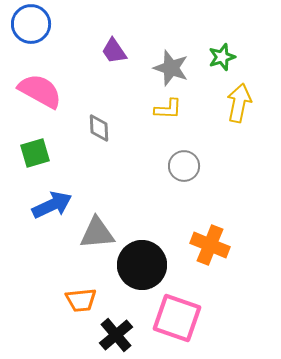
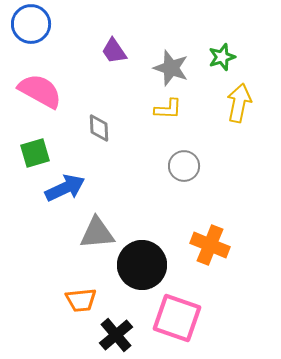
blue arrow: moved 13 px right, 17 px up
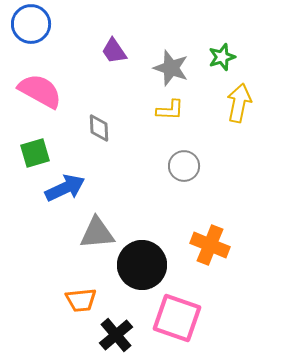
yellow L-shape: moved 2 px right, 1 px down
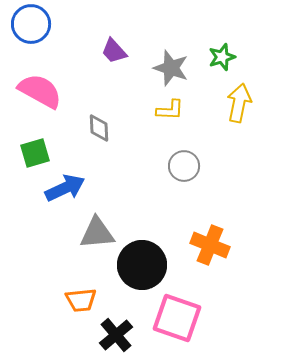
purple trapezoid: rotated 8 degrees counterclockwise
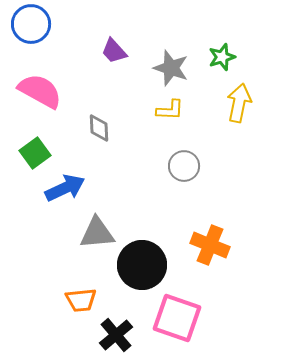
green square: rotated 20 degrees counterclockwise
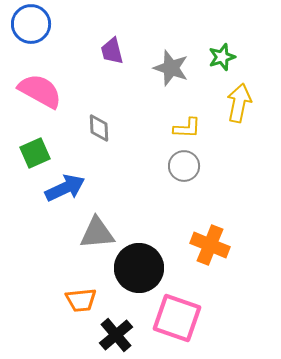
purple trapezoid: moved 2 px left; rotated 28 degrees clockwise
yellow L-shape: moved 17 px right, 18 px down
green square: rotated 12 degrees clockwise
black circle: moved 3 px left, 3 px down
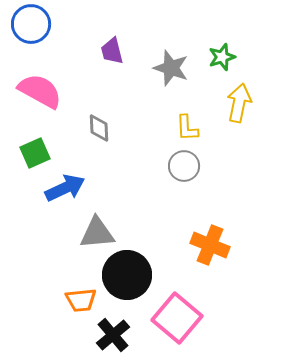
yellow L-shape: rotated 84 degrees clockwise
black circle: moved 12 px left, 7 px down
pink square: rotated 21 degrees clockwise
black cross: moved 3 px left
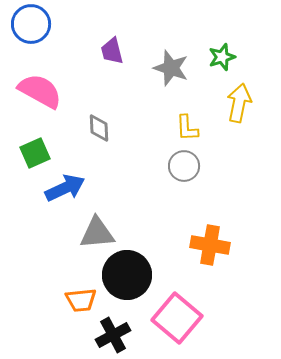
orange cross: rotated 12 degrees counterclockwise
black cross: rotated 12 degrees clockwise
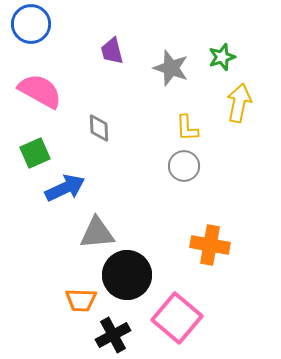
orange trapezoid: rotated 8 degrees clockwise
